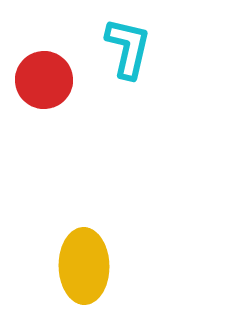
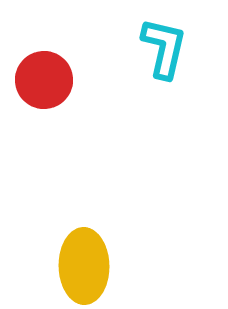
cyan L-shape: moved 36 px right
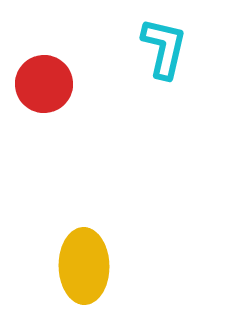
red circle: moved 4 px down
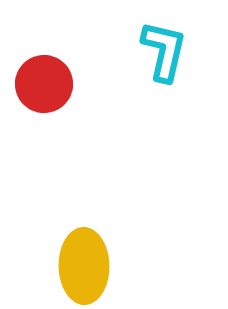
cyan L-shape: moved 3 px down
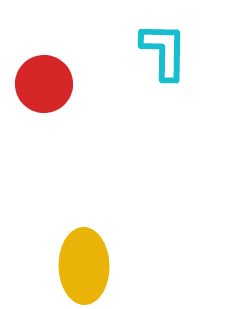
cyan L-shape: rotated 12 degrees counterclockwise
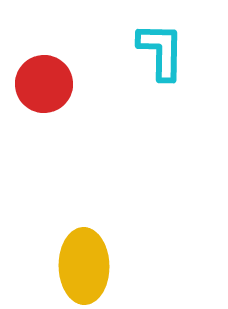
cyan L-shape: moved 3 px left
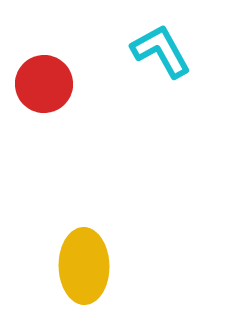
cyan L-shape: rotated 30 degrees counterclockwise
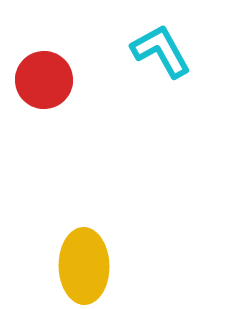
red circle: moved 4 px up
